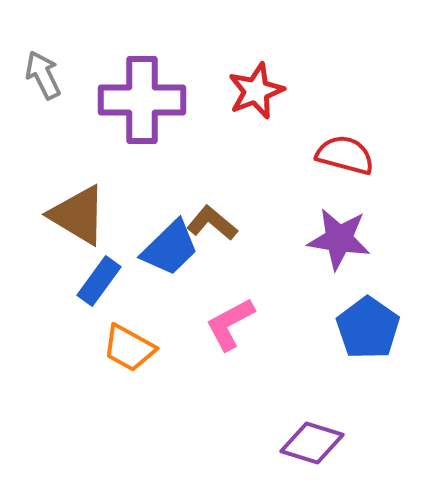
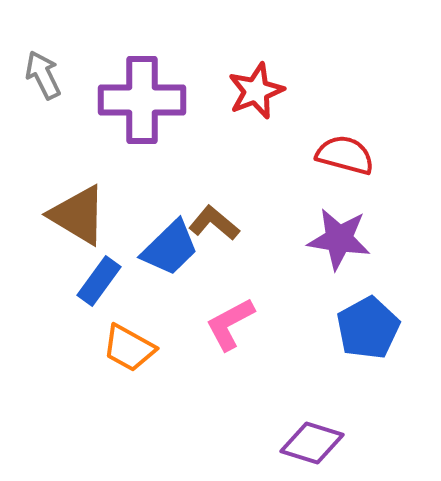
brown L-shape: moved 2 px right
blue pentagon: rotated 8 degrees clockwise
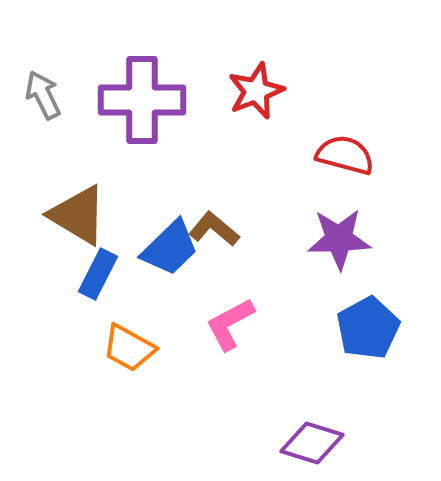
gray arrow: moved 20 px down
brown L-shape: moved 6 px down
purple star: rotated 10 degrees counterclockwise
blue rectangle: moved 1 px left, 7 px up; rotated 9 degrees counterclockwise
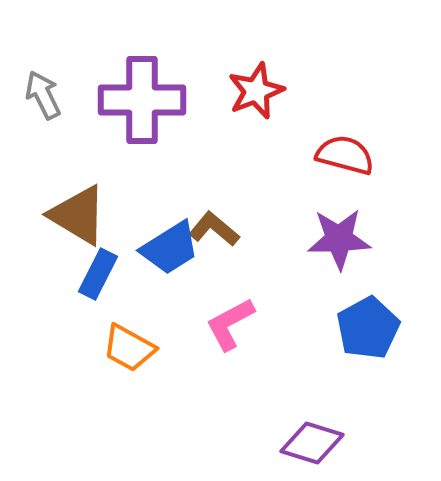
blue trapezoid: rotated 12 degrees clockwise
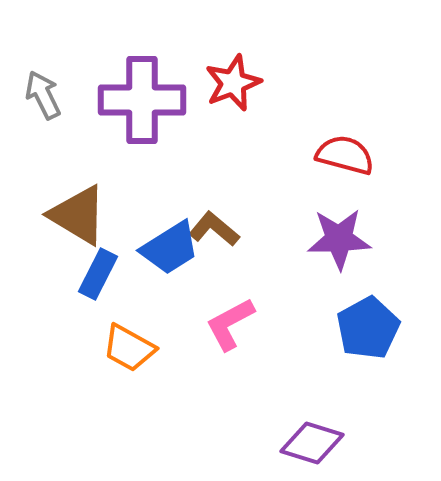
red star: moved 23 px left, 8 px up
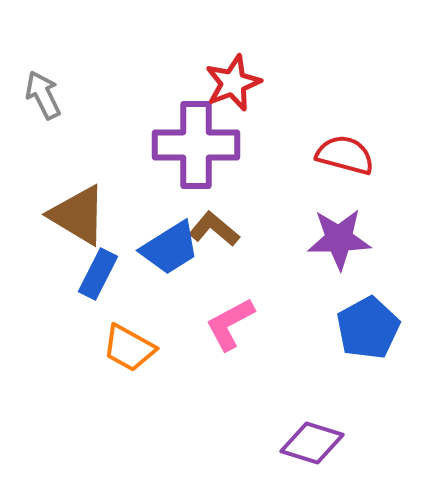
purple cross: moved 54 px right, 45 px down
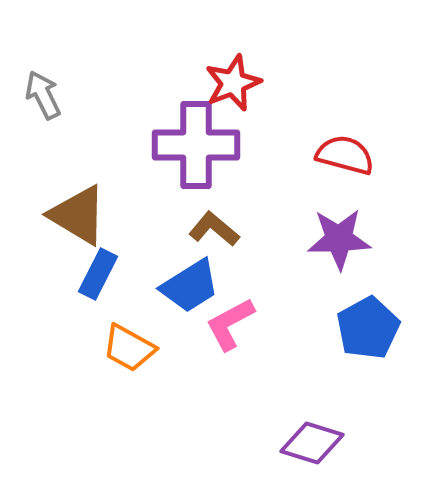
blue trapezoid: moved 20 px right, 38 px down
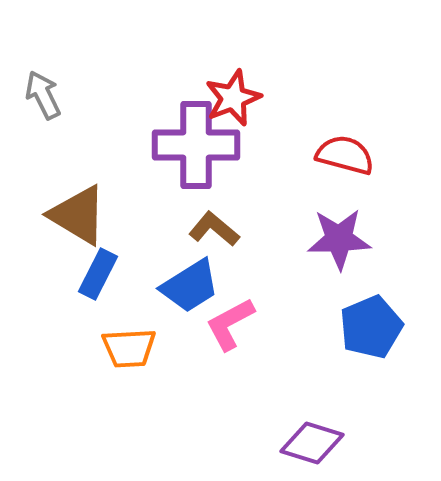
red star: moved 15 px down
blue pentagon: moved 3 px right, 1 px up; rotated 6 degrees clockwise
orange trapezoid: rotated 32 degrees counterclockwise
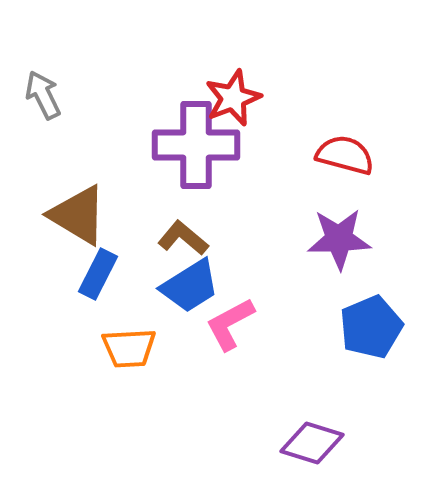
brown L-shape: moved 31 px left, 9 px down
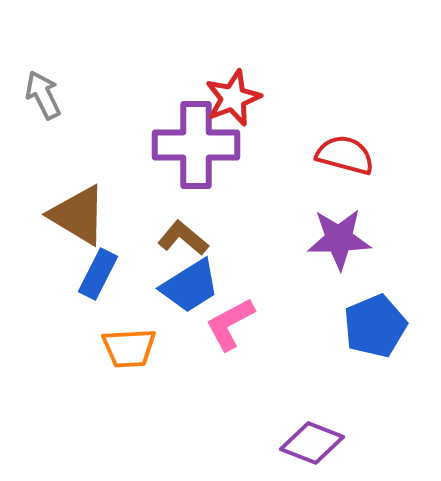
blue pentagon: moved 4 px right, 1 px up
purple diamond: rotated 4 degrees clockwise
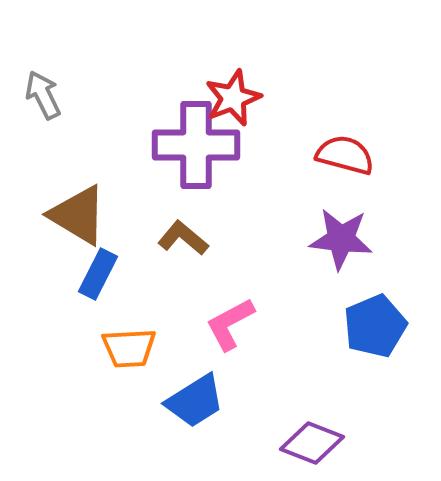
purple star: moved 2 px right; rotated 8 degrees clockwise
blue trapezoid: moved 5 px right, 115 px down
